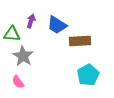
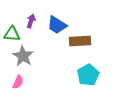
pink semicircle: rotated 120 degrees counterclockwise
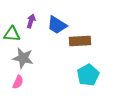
gray star: moved 2 px down; rotated 20 degrees counterclockwise
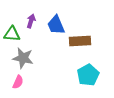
blue trapezoid: moved 1 px left; rotated 35 degrees clockwise
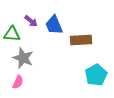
purple arrow: rotated 112 degrees clockwise
blue trapezoid: moved 2 px left
brown rectangle: moved 1 px right, 1 px up
gray star: rotated 10 degrees clockwise
cyan pentagon: moved 8 px right
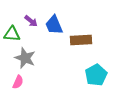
gray star: moved 2 px right
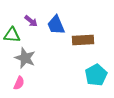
blue trapezoid: moved 2 px right
green triangle: moved 1 px down
brown rectangle: moved 2 px right
pink semicircle: moved 1 px right, 1 px down
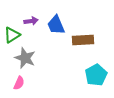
purple arrow: rotated 48 degrees counterclockwise
green triangle: rotated 36 degrees counterclockwise
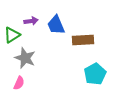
cyan pentagon: moved 1 px left, 1 px up
